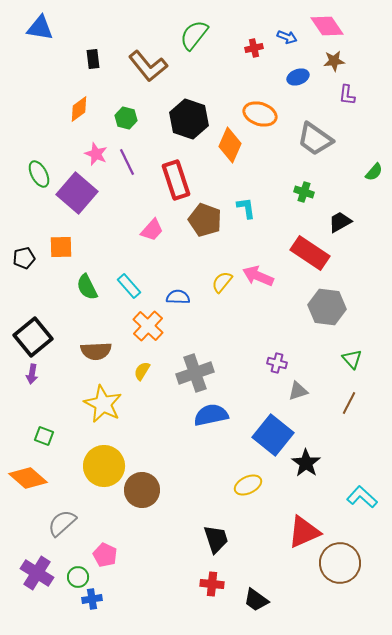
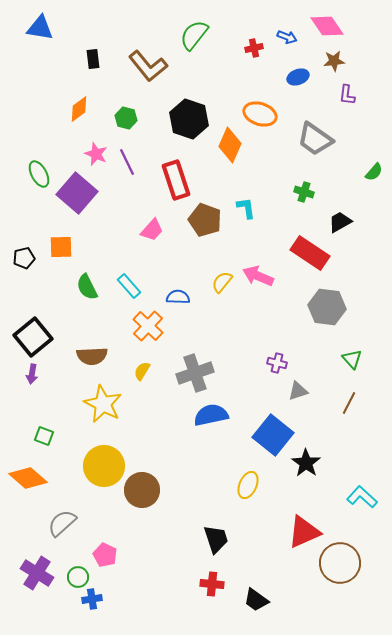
brown semicircle at (96, 351): moved 4 px left, 5 px down
yellow ellipse at (248, 485): rotated 40 degrees counterclockwise
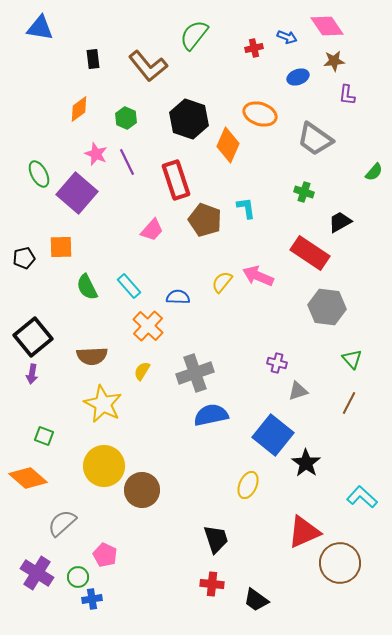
green hexagon at (126, 118): rotated 10 degrees clockwise
orange diamond at (230, 145): moved 2 px left
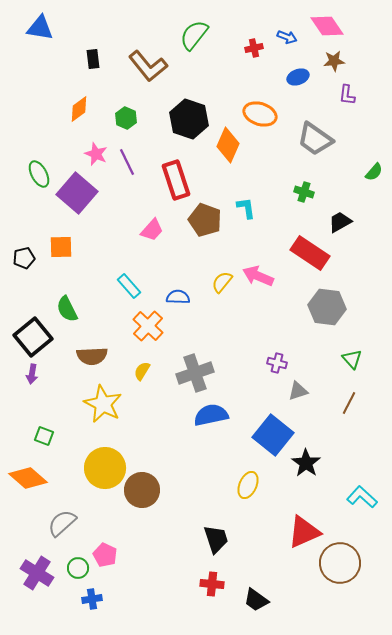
green semicircle at (87, 287): moved 20 px left, 22 px down
yellow circle at (104, 466): moved 1 px right, 2 px down
green circle at (78, 577): moved 9 px up
